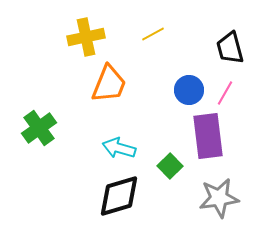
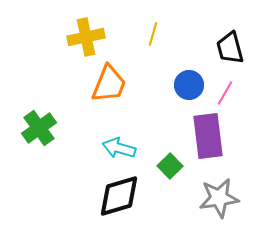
yellow line: rotated 45 degrees counterclockwise
blue circle: moved 5 px up
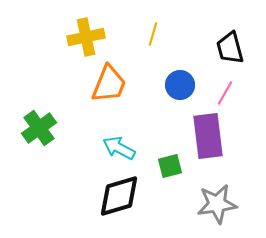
blue circle: moved 9 px left
cyan arrow: rotated 12 degrees clockwise
green square: rotated 30 degrees clockwise
gray star: moved 2 px left, 6 px down
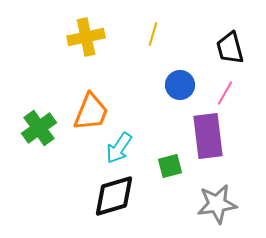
orange trapezoid: moved 18 px left, 28 px down
cyan arrow: rotated 84 degrees counterclockwise
black diamond: moved 5 px left
